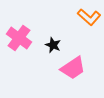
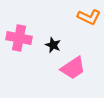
orange L-shape: rotated 15 degrees counterclockwise
pink cross: rotated 25 degrees counterclockwise
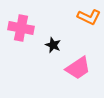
pink cross: moved 2 px right, 10 px up
pink trapezoid: moved 5 px right
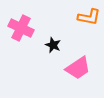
orange L-shape: rotated 15 degrees counterclockwise
pink cross: rotated 15 degrees clockwise
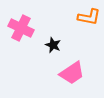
pink trapezoid: moved 6 px left, 5 px down
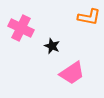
black star: moved 1 px left, 1 px down
